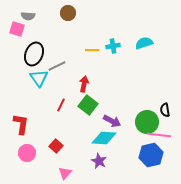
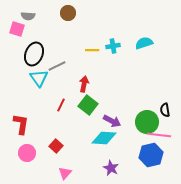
purple star: moved 12 px right, 7 px down
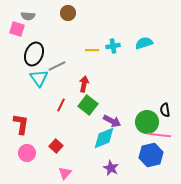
cyan diamond: rotated 25 degrees counterclockwise
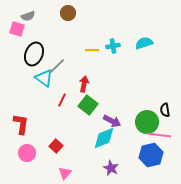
gray semicircle: rotated 24 degrees counterclockwise
gray line: rotated 18 degrees counterclockwise
cyan triangle: moved 5 px right; rotated 18 degrees counterclockwise
red line: moved 1 px right, 5 px up
